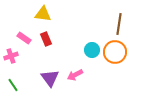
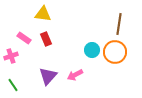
purple triangle: moved 2 px left, 2 px up; rotated 18 degrees clockwise
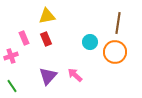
yellow triangle: moved 4 px right, 2 px down; rotated 18 degrees counterclockwise
brown line: moved 1 px left, 1 px up
pink rectangle: rotated 32 degrees clockwise
cyan circle: moved 2 px left, 8 px up
pink arrow: rotated 70 degrees clockwise
green line: moved 1 px left, 1 px down
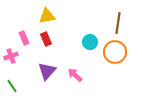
purple triangle: moved 1 px left, 5 px up
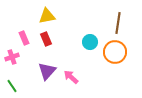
pink cross: moved 1 px right, 1 px down
pink arrow: moved 4 px left, 2 px down
